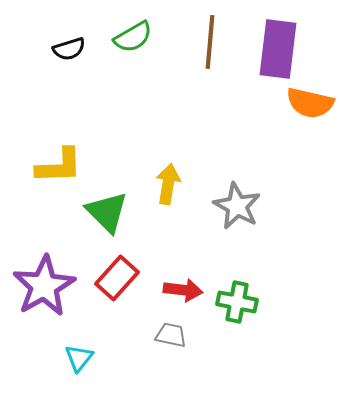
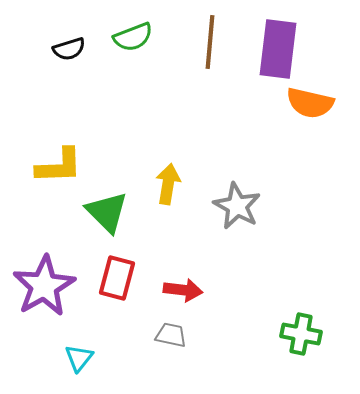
green semicircle: rotated 9 degrees clockwise
red rectangle: rotated 27 degrees counterclockwise
green cross: moved 64 px right, 32 px down
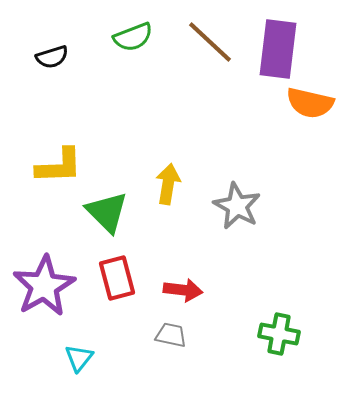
brown line: rotated 52 degrees counterclockwise
black semicircle: moved 17 px left, 8 px down
red rectangle: rotated 30 degrees counterclockwise
green cross: moved 22 px left
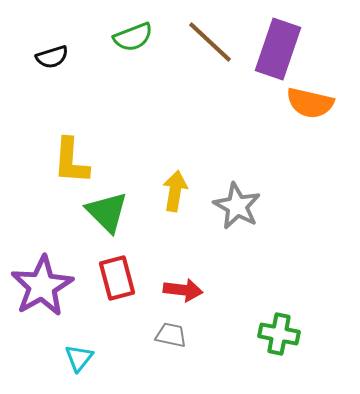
purple rectangle: rotated 12 degrees clockwise
yellow L-shape: moved 12 px right, 5 px up; rotated 96 degrees clockwise
yellow arrow: moved 7 px right, 7 px down
purple star: moved 2 px left
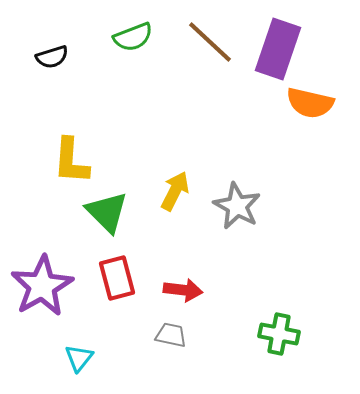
yellow arrow: rotated 18 degrees clockwise
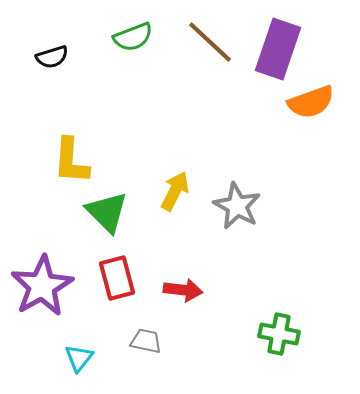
orange semicircle: moved 1 px right, 1 px up; rotated 33 degrees counterclockwise
gray trapezoid: moved 25 px left, 6 px down
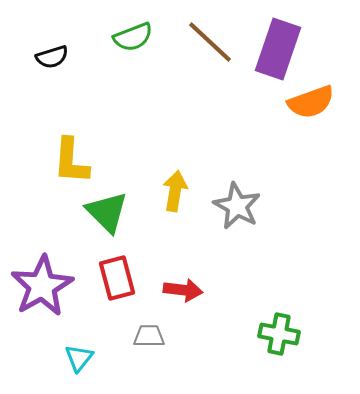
yellow arrow: rotated 18 degrees counterclockwise
gray trapezoid: moved 3 px right, 5 px up; rotated 12 degrees counterclockwise
